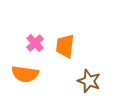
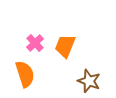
orange trapezoid: rotated 15 degrees clockwise
orange semicircle: rotated 116 degrees counterclockwise
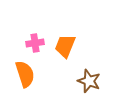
pink cross: rotated 36 degrees clockwise
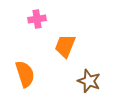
pink cross: moved 2 px right, 24 px up
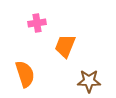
pink cross: moved 4 px down
brown star: rotated 20 degrees counterclockwise
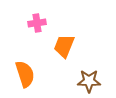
orange trapezoid: moved 1 px left
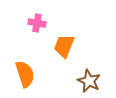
pink cross: rotated 18 degrees clockwise
brown star: rotated 25 degrees clockwise
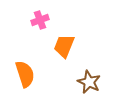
pink cross: moved 3 px right, 3 px up; rotated 30 degrees counterclockwise
brown star: moved 1 px down
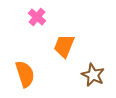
pink cross: moved 3 px left, 3 px up; rotated 30 degrees counterclockwise
brown star: moved 4 px right, 7 px up
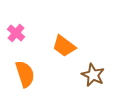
pink cross: moved 21 px left, 16 px down
orange trapezoid: rotated 75 degrees counterclockwise
